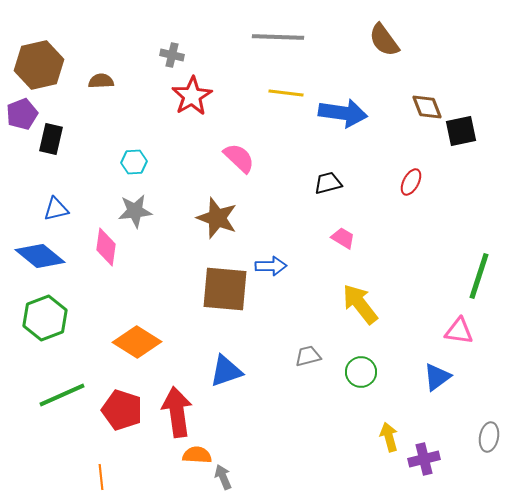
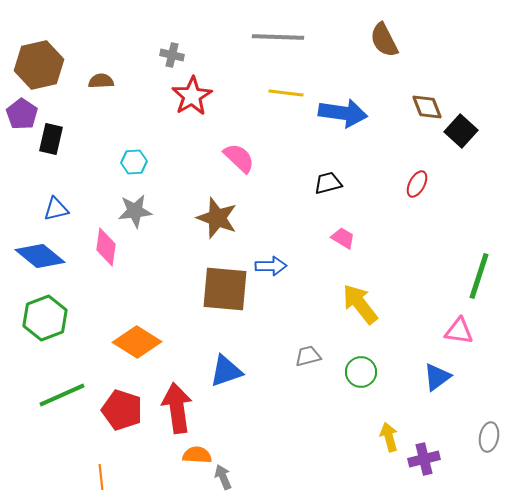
brown semicircle at (384, 40): rotated 9 degrees clockwise
purple pentagon at (22, 114): rotated 16 degrees counterclockwise
black square at (461, 131): rotated 36 degrees counterclockwise
red ellipse at (411, 182): moved 6 px right, 2 px down
red arrow at (177, 412): moved 4 px up
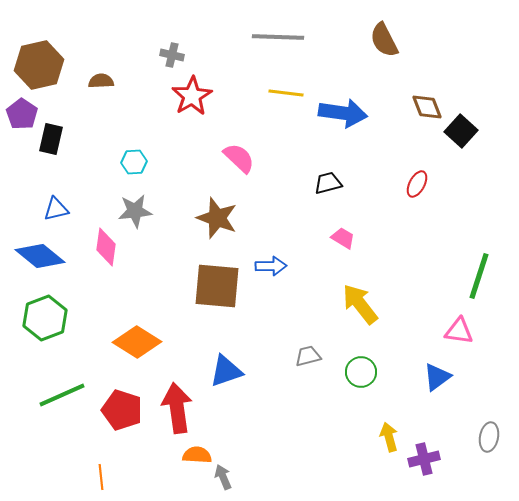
brown square at (225, 289): moved 8 px left, 3 px up
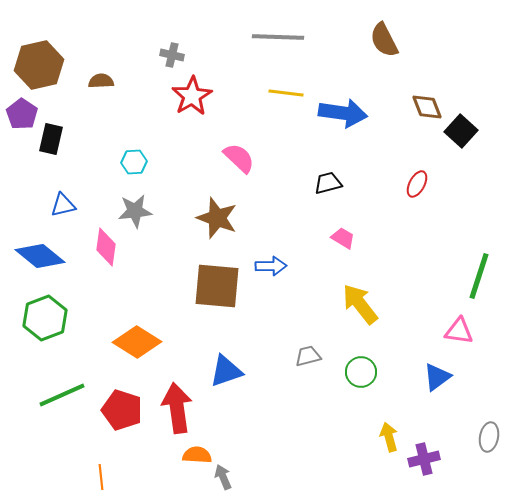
blue triangle at (56, 209): moved 7 px right, 4 px up
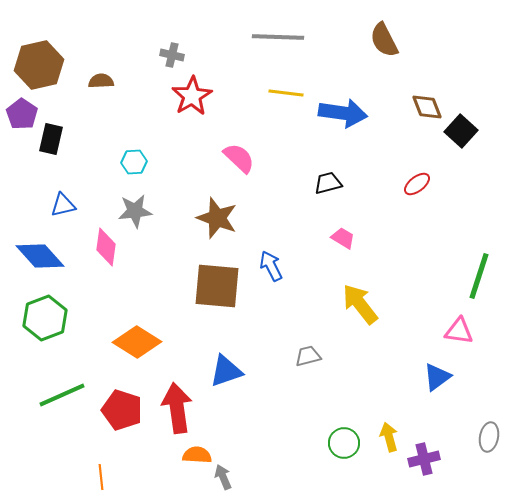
red ellipse at (417, 184): rotated 24 degrees clockwise
blue diamond at (40, 256): rotated 9 degrees clockwise
blue arrow at (271, 266): rotated 116 degrees counterclockwise
green circle at (361, 372): moved 17 px left, 71 px down
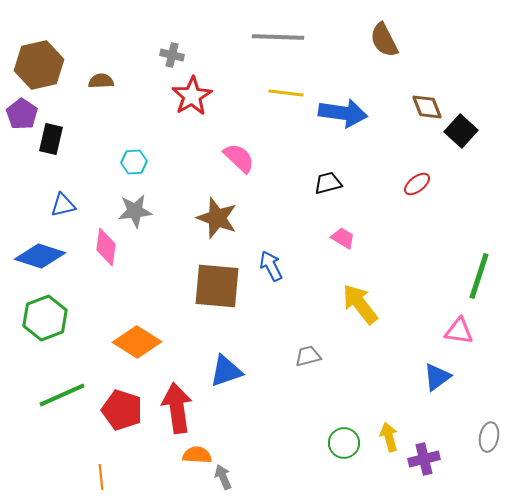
blue diamond at (40, 256): rotated 30 degrees counterclockwise
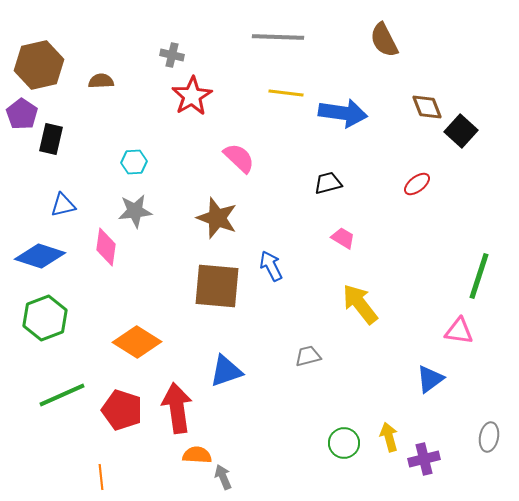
blue triangle at (437, 377): moved 7 px left, 2 px down
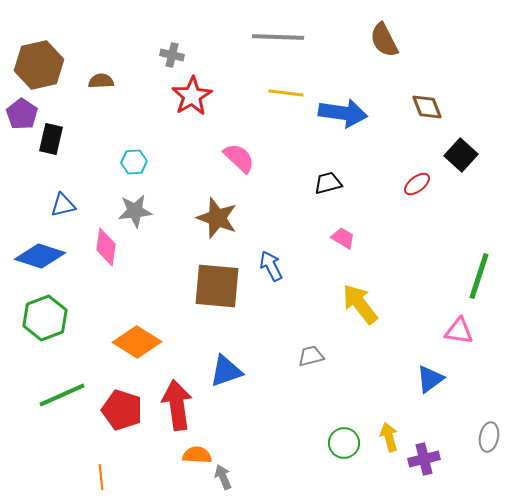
black square at (461, 131): moved 24 px down
gray trapezoid at (308, 356): moved 3 px right
red arrow at (177, 408): moved 3 px up
